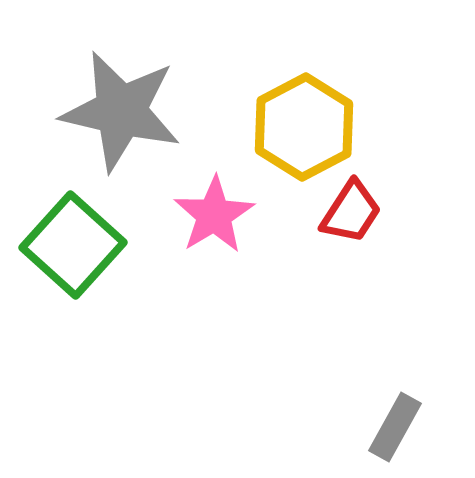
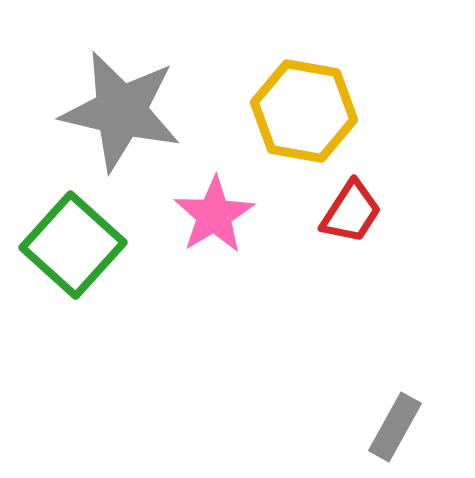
yellow hexagon: moved 16 px up; rotated 22 degrees counterclockwise
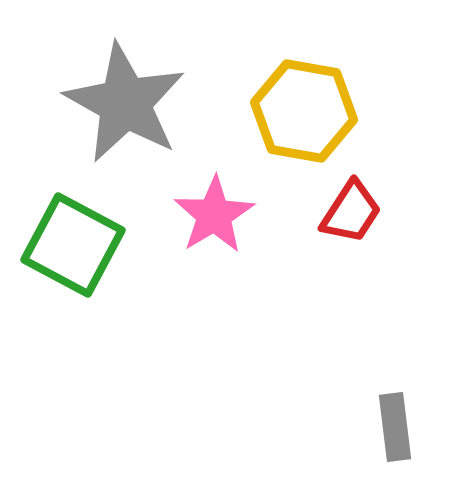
gray star: moved 4 px right, 8 px up; rotated 16 degrees clockwise
green square: rotated 14 degrees counterclockwise
gray rectangle: rotated 36 degrees counterclockwise
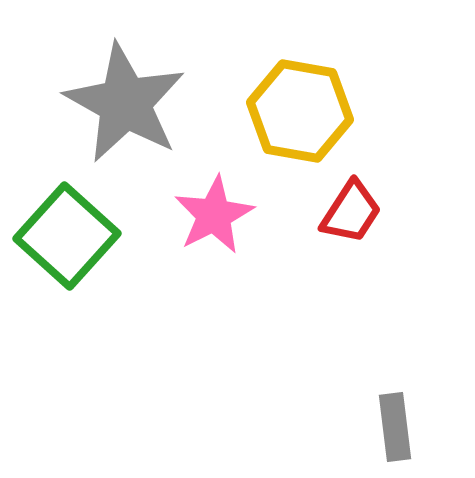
yellow hexagon: moved 4 px left
pink star: rotated 4 degrees clockwise
green square: moved 6 px left, 9 px up; rotated 14 degrees clockwise
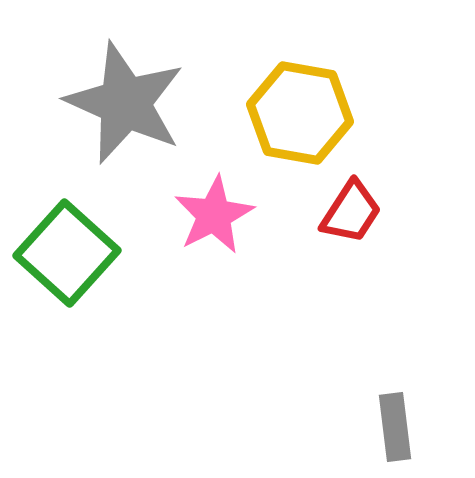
gray star: rotated 5 degrees counterclockwise
yellow hexagon: moved 2 px down
green square: moved 17 px down
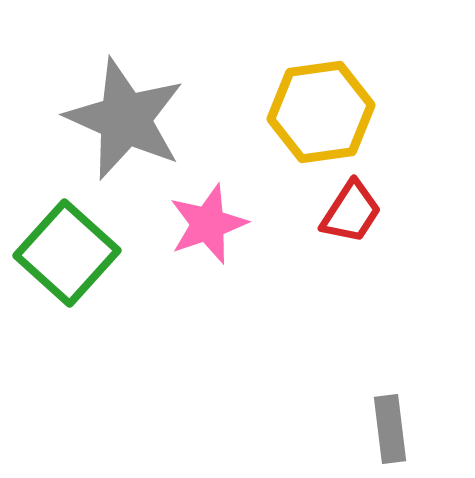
gray star: moved 16 px down
yellow hexagon: moved 21 px right, 1 px up; rotated 18 degrees counterclockwise
pink star: moved 6 px left, 9 px down; rotated 8 degrees clockwise
gray rectangle: moved 5 px left, 2 px down
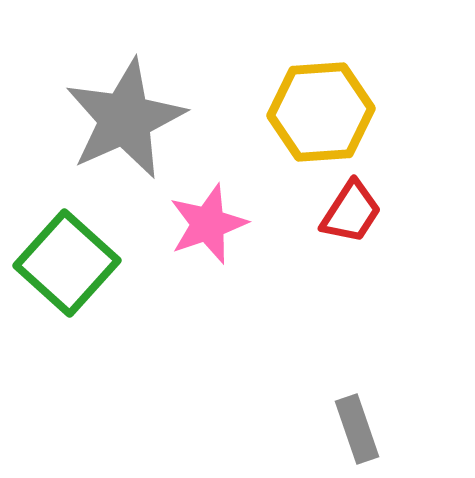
yellow hexagon: rotated 4 degrees clockwise
gray star: rotated 24 degrees clockwise
green square: moved 10 px down
gray rectangle: moved 33 px left; rotated 12 degrees counterclockwise
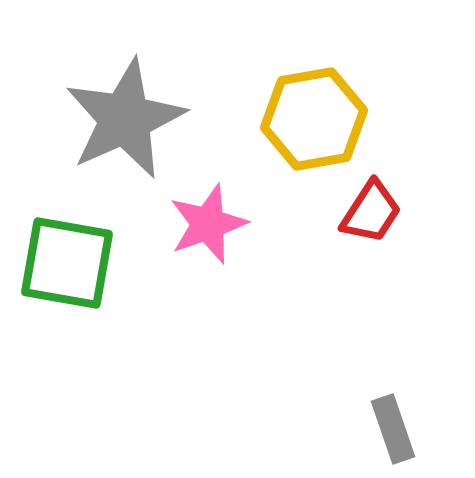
yellow hexagon: moved 7 px left, 7 px down; rotated 6 degrees counterclockwise
red trapezoid: moved 20 px right
green square: rotated 32 degrees counterclockwise
gray rectangle: moved 36 px right
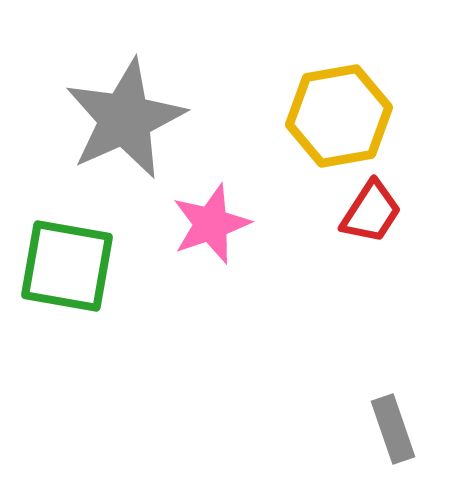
yellow hexagon: moved 25 px right, 3 px up
pink star: moved 3 px right
green square: moved 3 px down
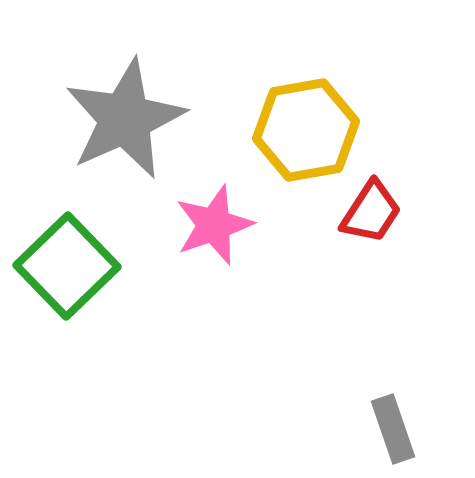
yellow hexagon: moved 33 px left, 14 px down
pink star: moved 3 px right, 1 px down
green square: rotated 36 degrees clockwise
